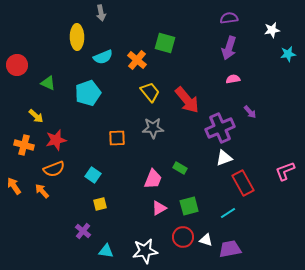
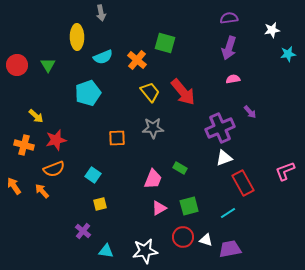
green triangle at (48, 83): moved 18 px up; rotated 35 degrees clockwise
red arrow at (187, 100): moved 4 px left, 8 px up
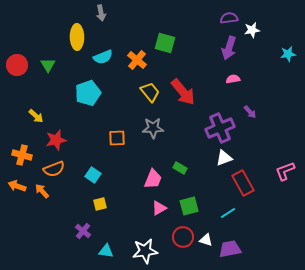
white star at (272, 30): moved 20 px left
orange cross at (24, 145): moved 2 px left, 10 px down
orange arrow at (14, 186): moved 3 px right; rotated 36 degrees counterclockwise
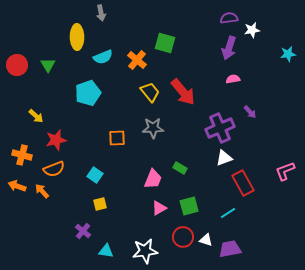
cyan square at (93, 175): moved 2 px right
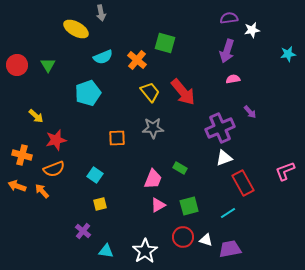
yellow ellipse at (77, 37): moved 1 px left, 8 px up; rotated 60 degrees counterclockwise
purple arrow at (229, 48): moved 2 px left, 3 px down
pink triangle at (159, 208): moved 1 px left, 3 px up
white star at (145, 251): rotated 25 degrees counterclockwise
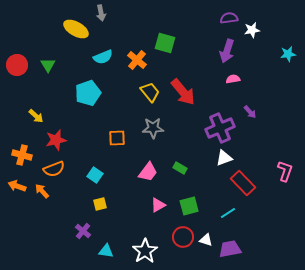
pink L-shape at (285, 171): rotated 130 degrees clockwise
pink trapezoid at (153, 179): moved 5 px left, 7 px up; rotated 15 degrees clockwise
red rectangle at (243, 183): rotated 15 degrees counterclockwise
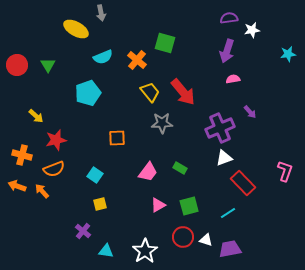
gray star at (153, 128): moved 9 px right, 5 px up
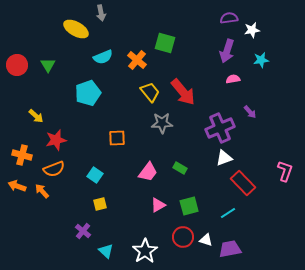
cyan star at (288, 54): moved 27 px left, 6 px down
cyan triangle at (106, 251): rotated 35 degrees clockwise
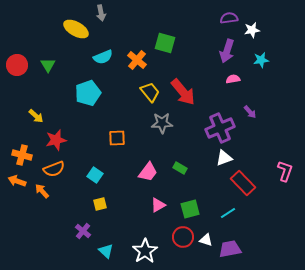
orange arrow at (17, 186): moved 5 px up
green square at (189, 206): moved 1 px right, 3 px down
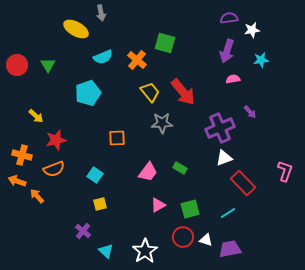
orange arrow at (42, 191): moved 5 px left, 5 px down
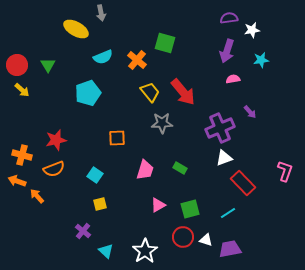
yellow arrow at (36, 116): moved 14 px left, 26 px up
pink trapezoid at (148, 172): moved 3 px left, 2 px up; rotated 20 degrees counterclockwise
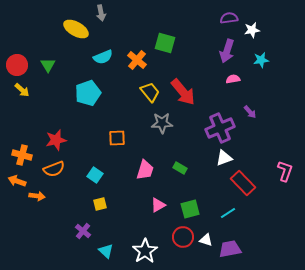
orange arrow at (37, 196): rotated 140 degrees clockwise
